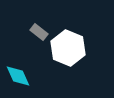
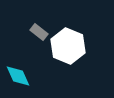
white hexagon: moved 2 px up
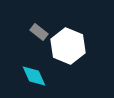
cyan diamond: moved 16 px right
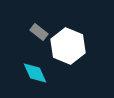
cyan diamond: moved 1 px right, 3 px up
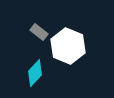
cyan diamond: rotated 68 degrees clockwise
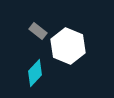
gray rectangle: moved 1 px left, 1 px up
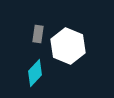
gray rectangle: moved 3 px down; rotated 60 degrees clockwise
